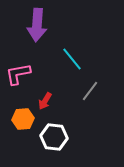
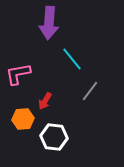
purple arrow: moved 12 px right, 2 px up
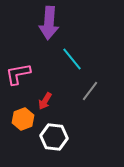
orange hexagon: rotated 15 degrees counterclockwise
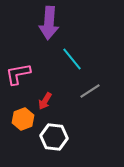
gray line: rotated 20 degrees clockwise
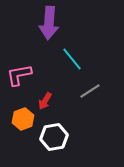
pink L-shape: moved 1 px right, 1 px down
white hexagon: rotated 16 degrees counterclockwise
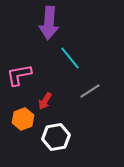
cyan line: moved 2 px left, 1 px up
white hexagon: moved 2 px right
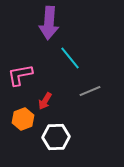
pink L-shape: moved 1 px right
gray line: rotated 10 degrees clockwise
white hexagon: rotated 8 degrees clockwise
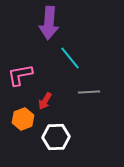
gray line: moved 1 px left, 1 px down; rotated 20 degrees clockwise
